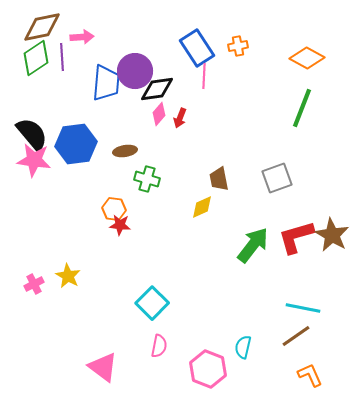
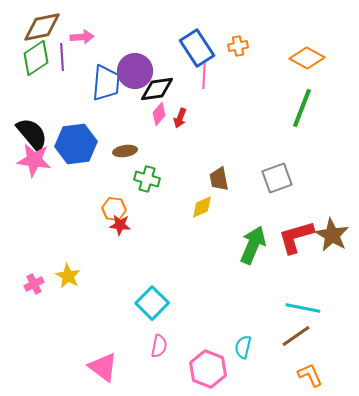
green arrow: rotated 15 degrees counterclockwise
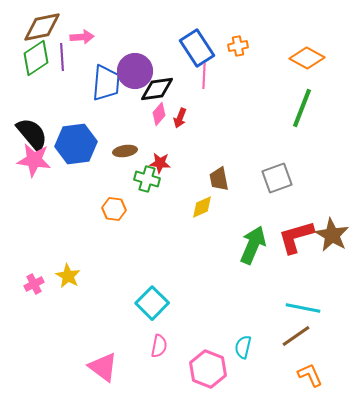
red star: moved 40 px right, 62 px up
